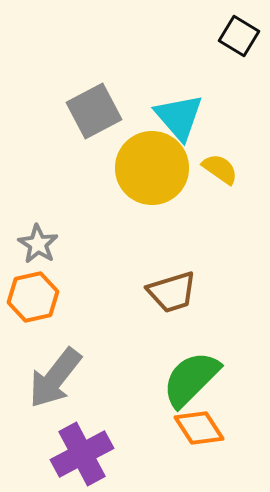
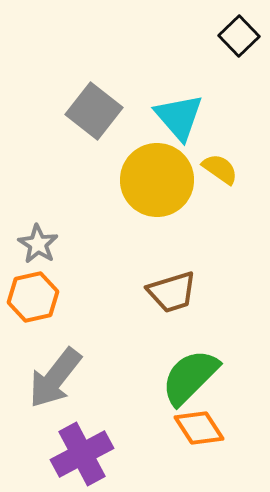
black square: rotated 15 degrees clockwise
gray square: rotated 24 degrees counterclockwise
yellow circle: moved 5 px right, 12 px down
green semicircle: moved 1 px left, 2 px up
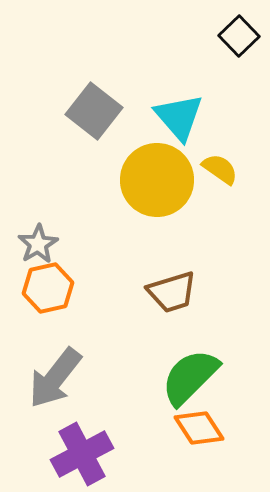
gray star: rotated 9 degrees clockwise
orange hexagon: moved 15 px right, 9 px up
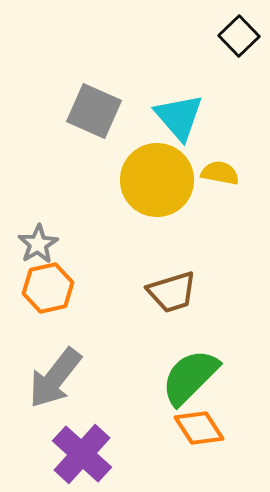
gray square: rotated 14 degrees counterclockwise
yellow semicircle: moved 4 px down; rotated 24 degrees counterclockwise
purple cross: rotated 20 degrees counterclockwise
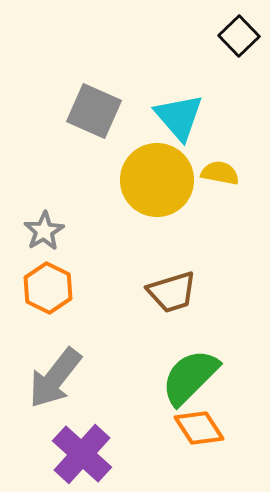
gray star: moved 6 px right, 13 px up
orange hexagon: rotated 21 degrees counterclockwise
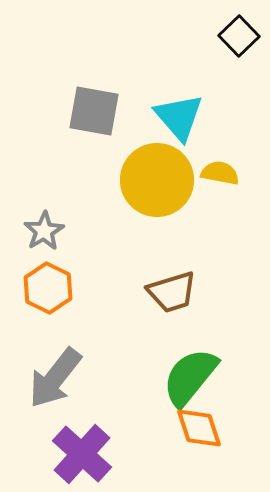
gray square: rotated 14 degrees counterclockwise
green semicircle: rotated 6 degrees counterclockwise
orange diamond: rotated 15 degrees clockwise
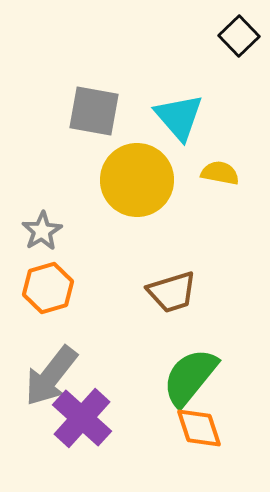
yellow circle: moved 20 px left
gray star: moved 2 px left
orange hexagon: rotated 18 degrees clockwise
gray arrow: moved 4 px left, 2 px up
purple cross: moved 36 px up
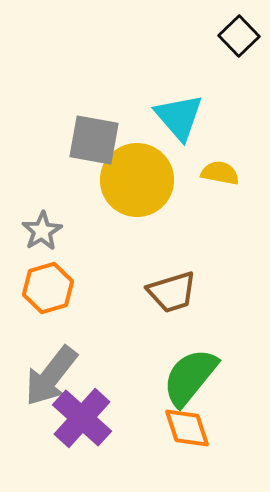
gray square: moved 29 px down
orange diamond: moved 12 px left
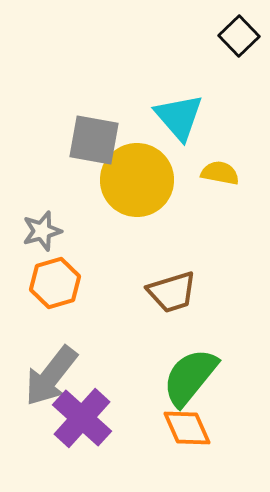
gray star: rotated 15 degrees clockwise
orange hexagon: moved 7 px right, 5 px up
orange diamond: rotated 6 degrees counterclockwise
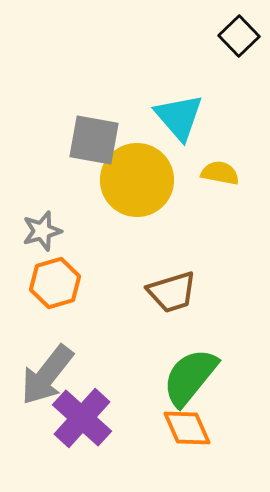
gray arrow: moved 4 px left, 1 px up
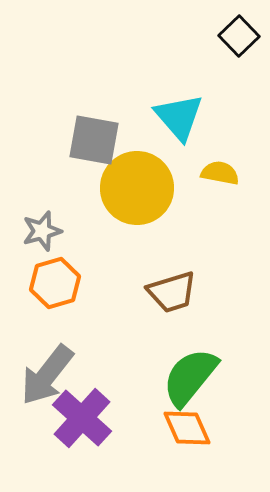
yellow circle: moved 8 px down
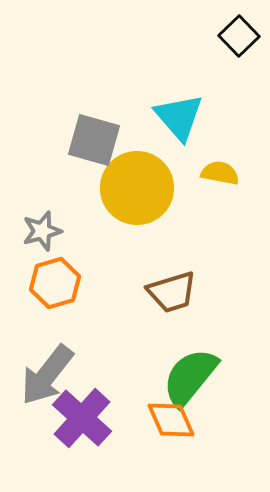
gray square: rotated 6 degrees clockwise
orange diamond: moved 16 px left, 8 px up
